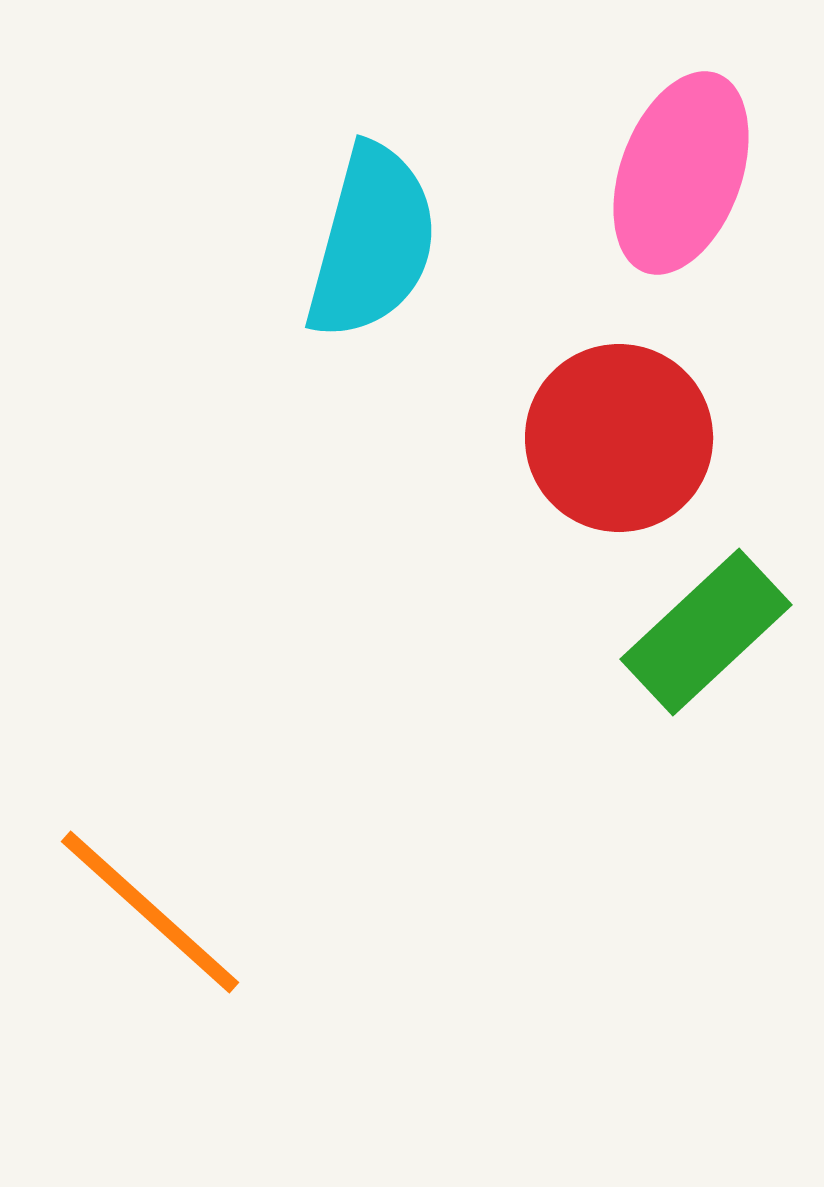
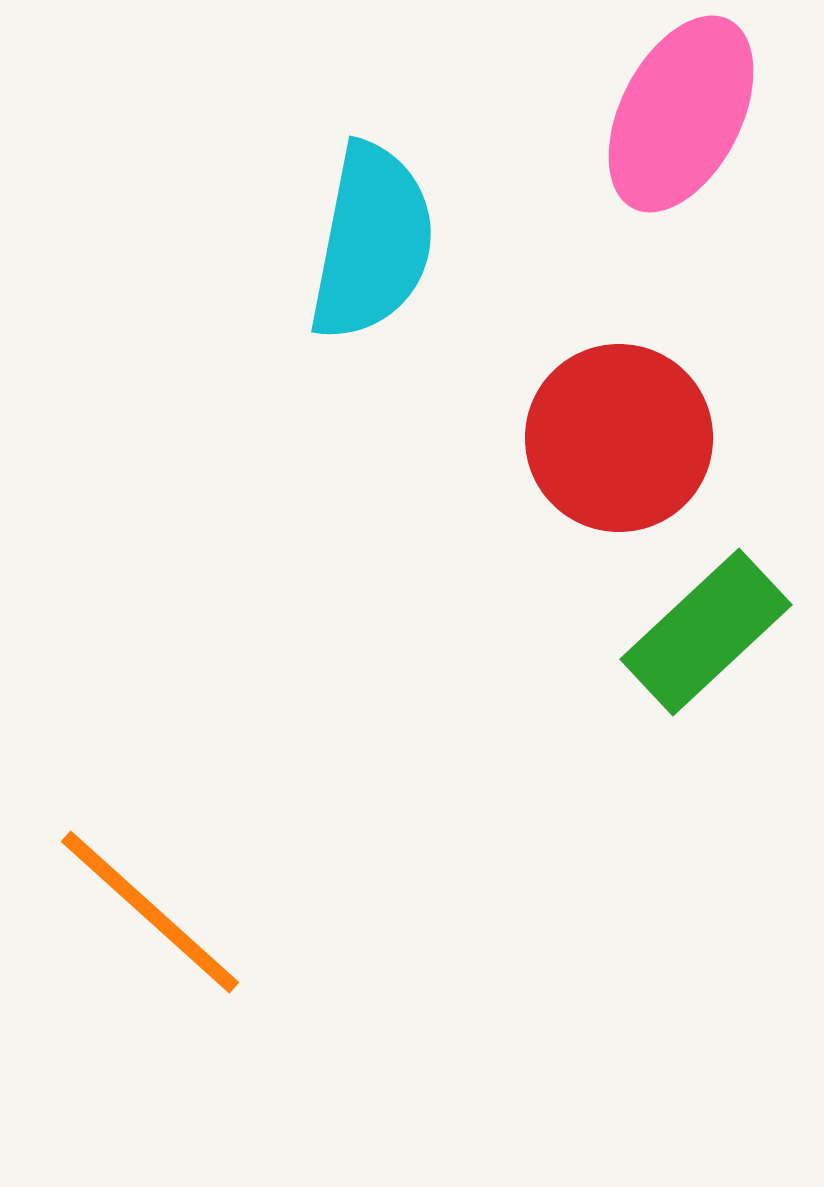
pink ellipse: moved 59 px up; rotated 7 degrees clockwise
cyan semicircle: rotated 4 degrees counterclockwise
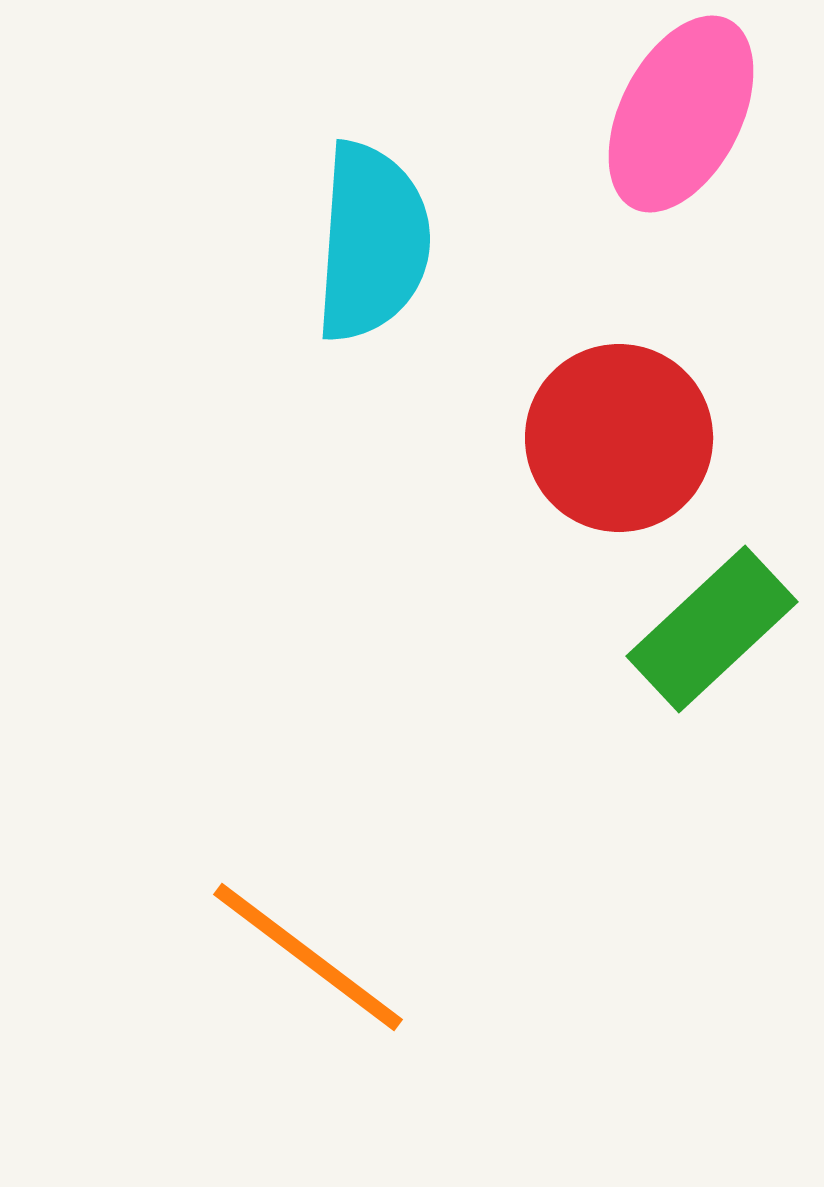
cyan semicircle: rotated 7 degrees counterclockwise
green rectangle: moved 6 px right, 3 px up
orange line: moved 158 px right, 45 px down; rotated 5 degrees counterclockwise
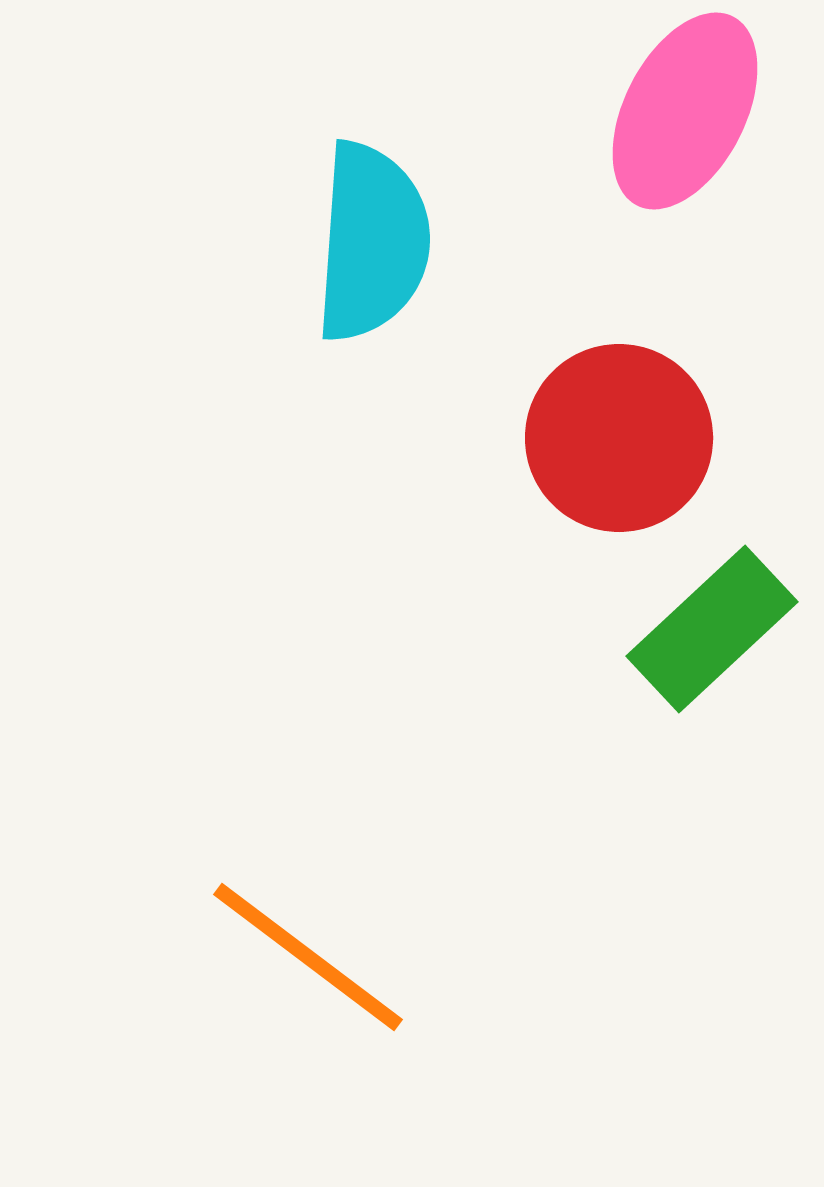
pink ellipse: moved 4 px right, 3 px up
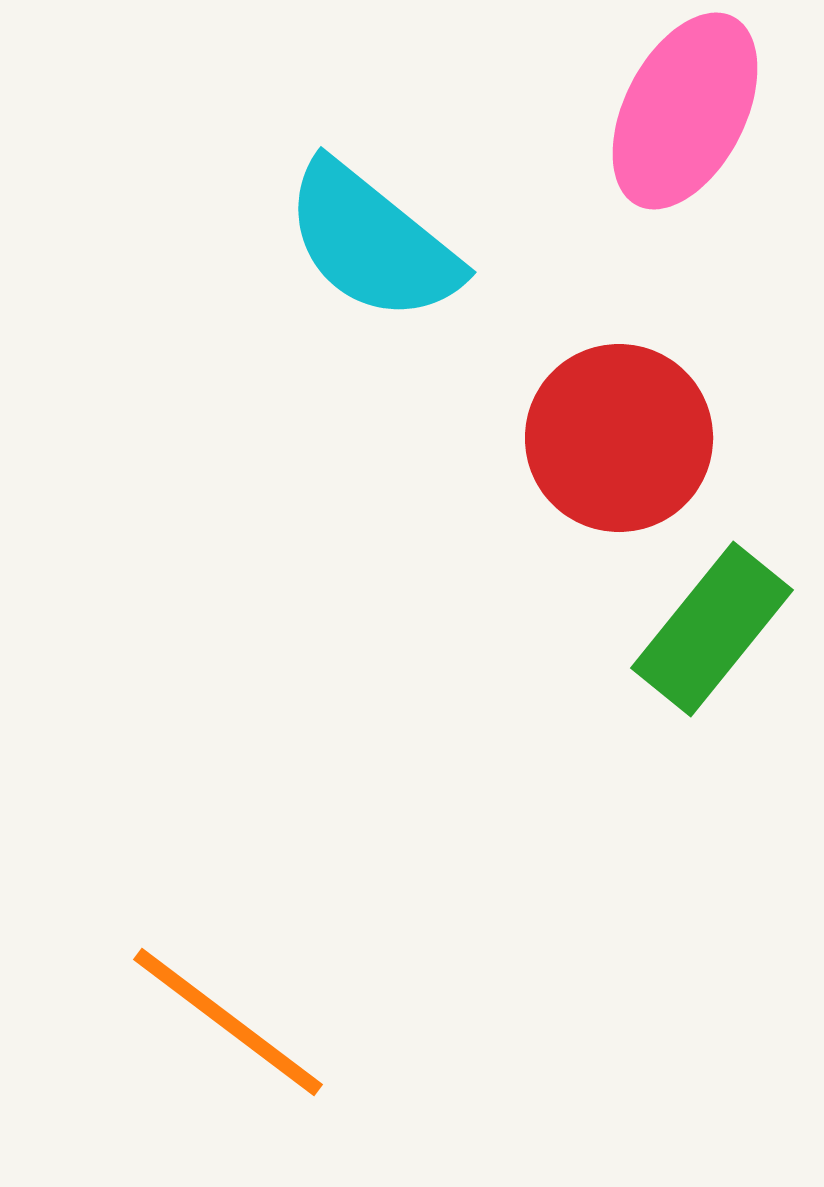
cyan semicircle: rotated 125 degrees clockwise
green rectangle: rotated 8 degrees counterclockwise
orange line: moved 80 px left, 65 px down
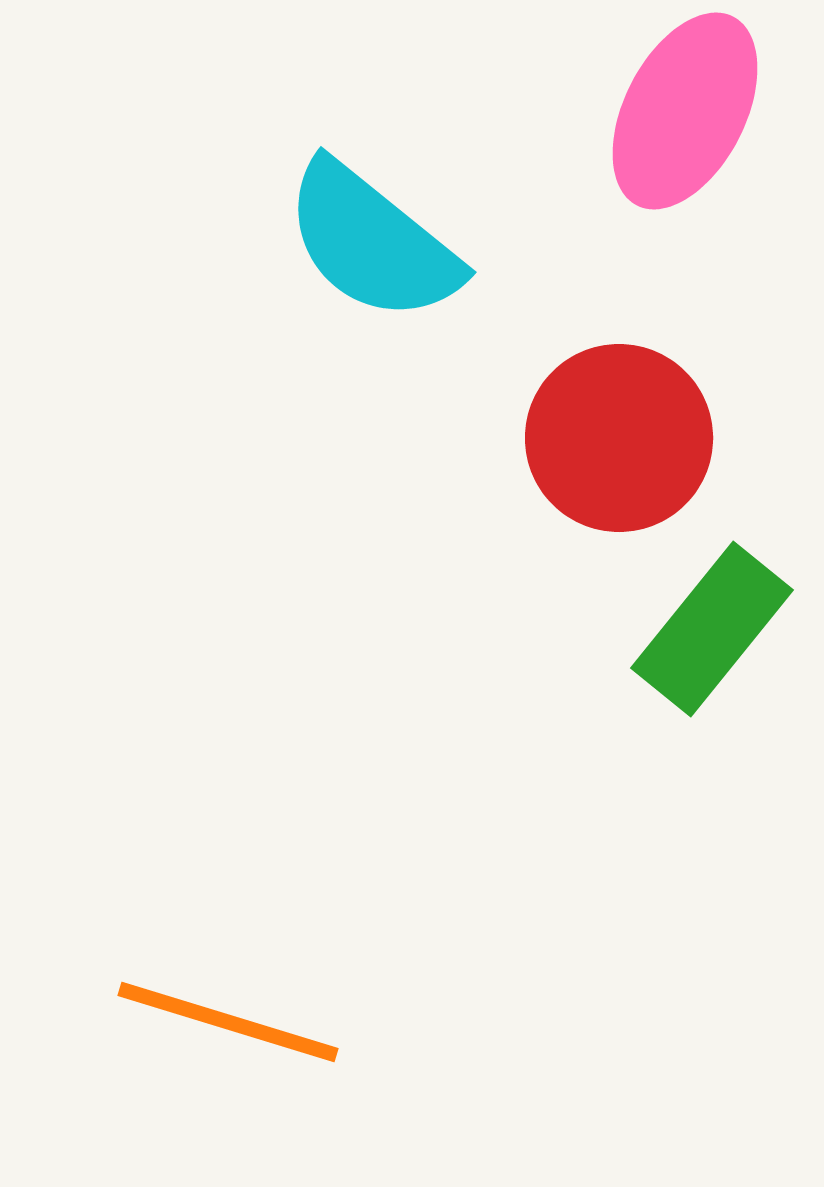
orange line: rotated 20 degrees counterclockwise
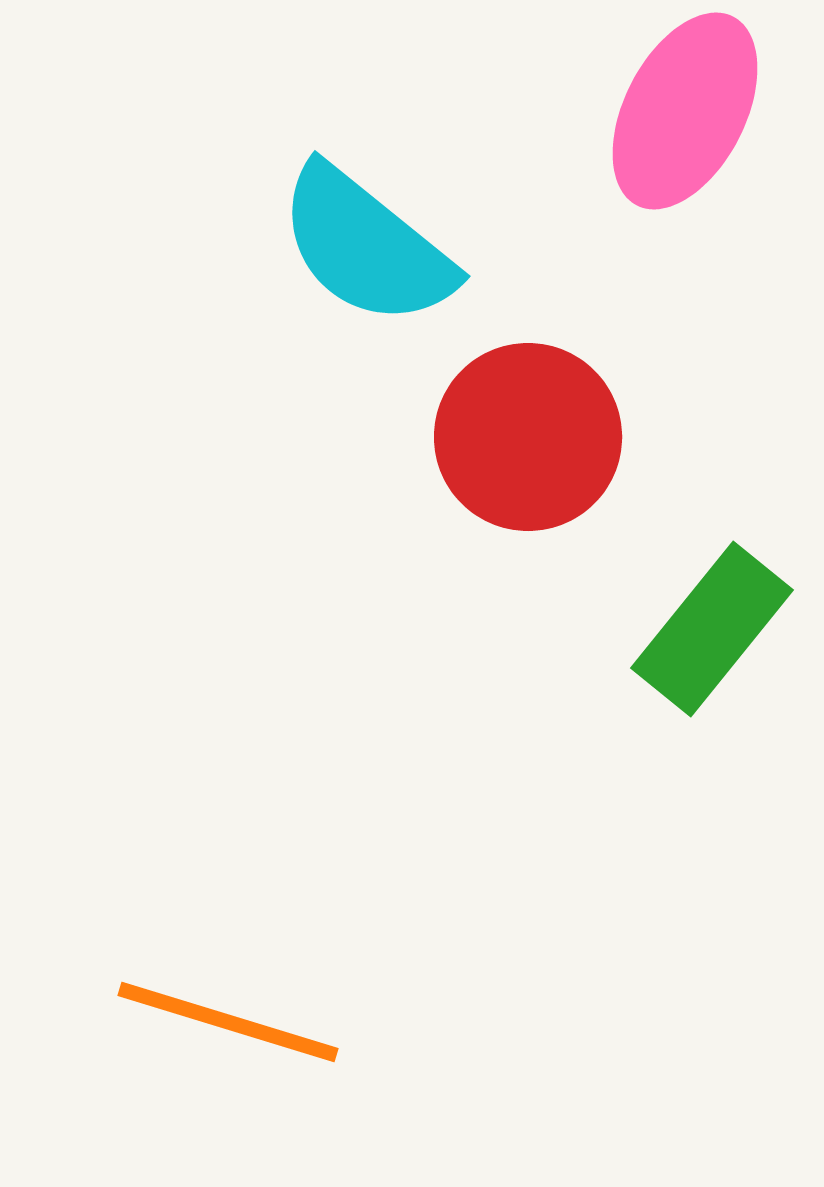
cyan semicircle: moved 6 px left, 4 px down
red circle: moved 91 px left, 1 px up
